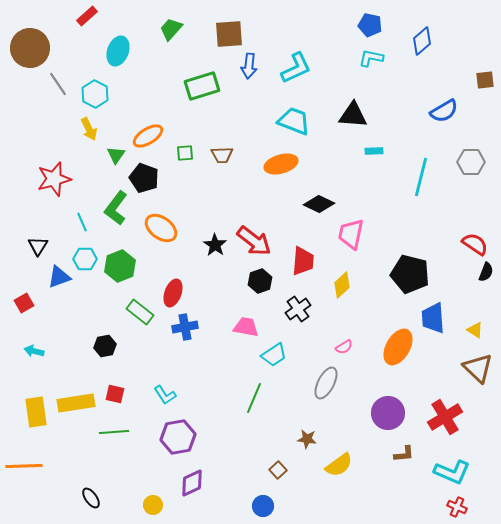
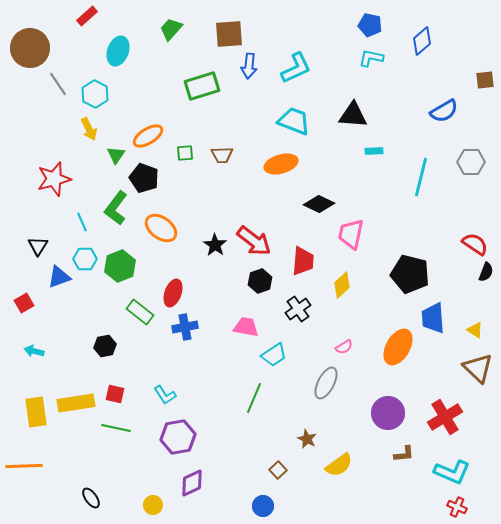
green line at (114, 432): moved 2 px right, 4 px up; rotated 16 degrees clockwise
brown star at (307, 439): rotated 18 degrees clockwise
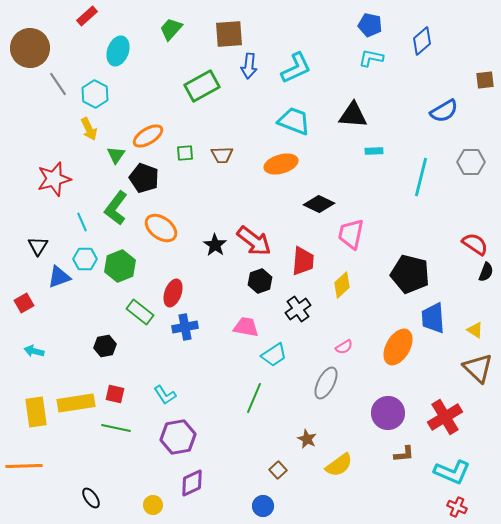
green rectangle at (202, 86): rotated 12 degrees counterclockwise
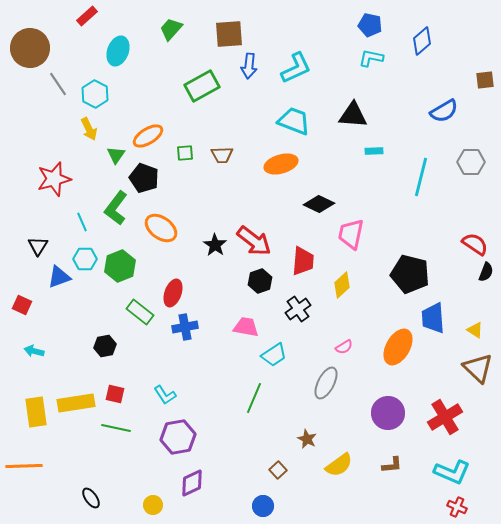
red square at (24, 303): moved 2 px left, 2 px down; rotated 36 degrees counterclockwise
brown L-shape at (404, 454): moved 12 px left, 11 px down
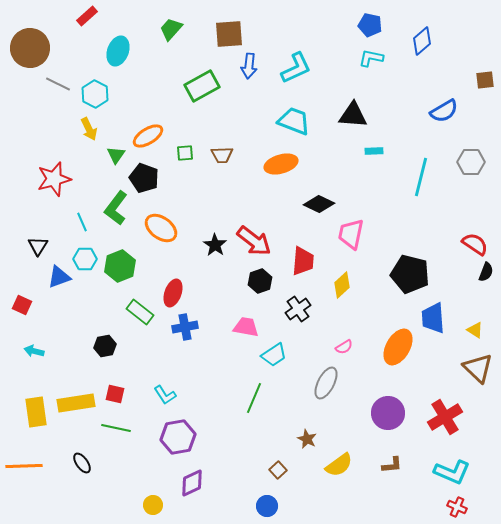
gray line at (58, 84): rotated 30 degrees counterclockwise
black ellipse at (91, 498): moved 9 px left, 35 px up
blue circle at (263, 506): moved 4 px right
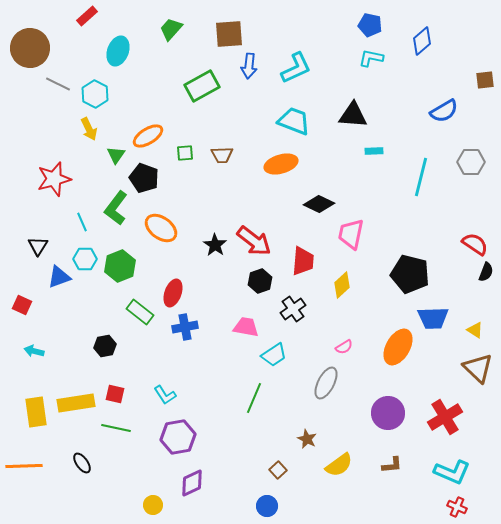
black cross at (298, 309): moved 5 px left
blue trapezoid at (433, 318): rotated 88 degrees counterclockwise
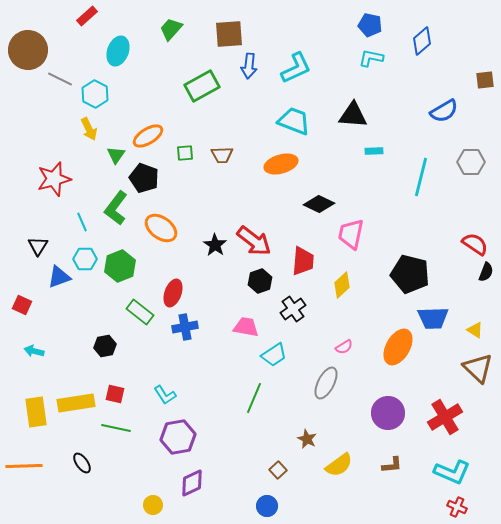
brown circle at (30, 48): moved 2 px left, 2 px down
gray line at (58, 84): moved 2 px right, 5 px up
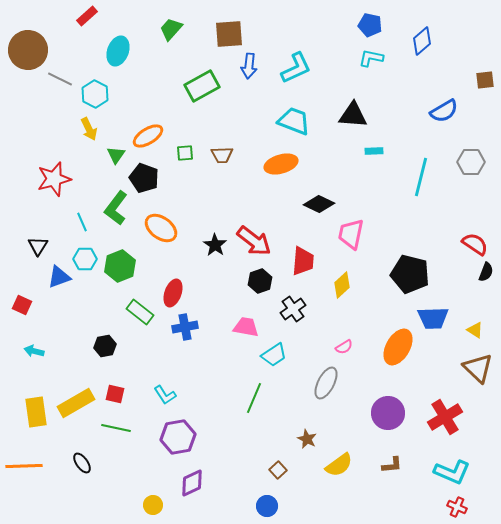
yellow rectangle at (76, 403): rotated 21 degrees counterclockwise
